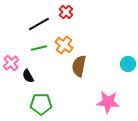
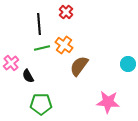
black line: rotated 65 degrees counterclockwise
green line: moved 3 px right
brown semicircle: rotated 25 degrees clockwise
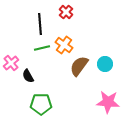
black line: moved 1 px right
cyan circle: moved 23 px left
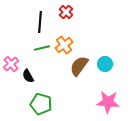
black line: moved 2 px up; rotated 10 degrees clockwise
orange cross: rotated 18 degrees clockwise
pink cross: moved 1 px down
green pentagon: rotated 15 degrees clockwise
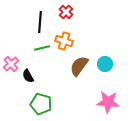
orange cross: moved 4 px up; rotated 36 degrees counterclockwise
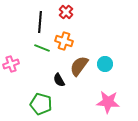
green line: rotated 35 degrees clockwise
pink cross: rotated 21 degrees clockwise
black semicircle: moved 31 px right, 4 px down
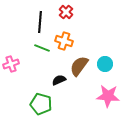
black semicircle: rotated 96 degrees clockwise
pink star: moved 6 px up
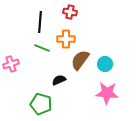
red cross: moved 4 px right; rotated 32 degrees counterclockwise
orange cross: moved 2 px right, 2 px up; rotated 18 degrees counterclockwise
brown semicircle: moved 1 px right, 6 px up
pink star: moved 1 px left, 3 px up
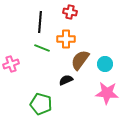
black semicircle: moved 7 px right
